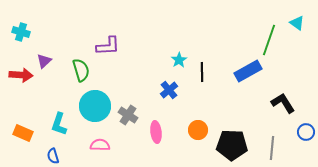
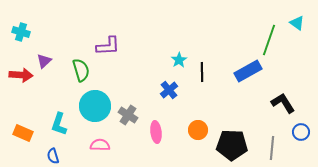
blue circle: moved 5 px left
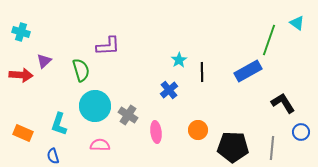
black pentagon: moved 1 px right, 2 px down
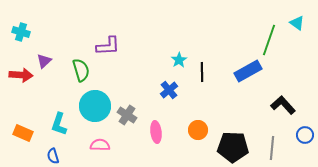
black L-shape: moved 2 px down; rotated 10 degrees counterclockwise
gray cross: moved 1 px left
blue circle: moved 4 px right, 3 px down
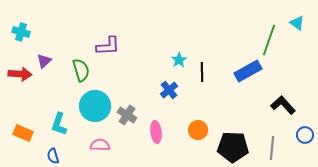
red arrow: moved 1 px left, 1 px up
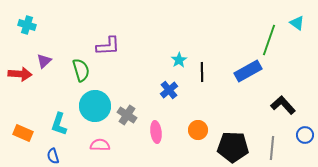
cyan cross: moved 6 px right, 7 px up
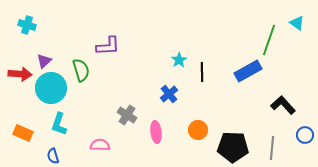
blue cross: moved 4 px down
cyan circle: moved 44 px left, 18 px up
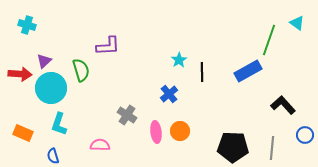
orange circle: moved 18 px left, 1 px down
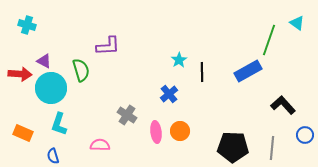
purple triangle: rotated 49 degrees counterclockwise
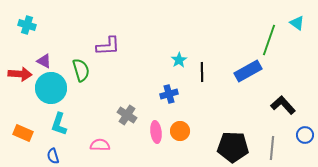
blue cross: rotated 24 degrees clockwise
